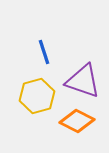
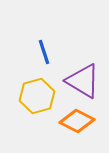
purple triangle: rotated 12 degrees clockwise
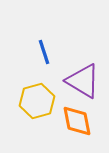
yellow hexagon: moved 5 px down
orange diamond: rotated 52 degrees clockwise
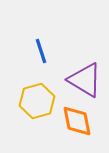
blue line: moved 3 px left, 1 px up
purple triangle: moved 2 px right, 1 px up
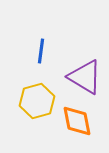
blue line: rotated 25 degrees clockwise
purple triangle: moved 3 px up
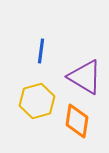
orange diamond: rotated 20 degrees clockwise
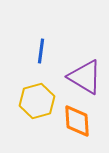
orange diamond: rotated 12 degrees counterclockwise
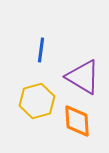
blue line: moved 1 px up
purple triangle: moved 2 px left
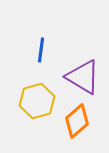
orange diamond: rotated 52 degrees clockwise
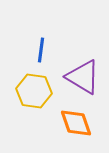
yellow hexagon: moved 3 px left, 10 px up; rotated 24 degrees clockwise
orange diamond: moved 1 px left, 2 px down; rotated 68 degrees counterclockwise
